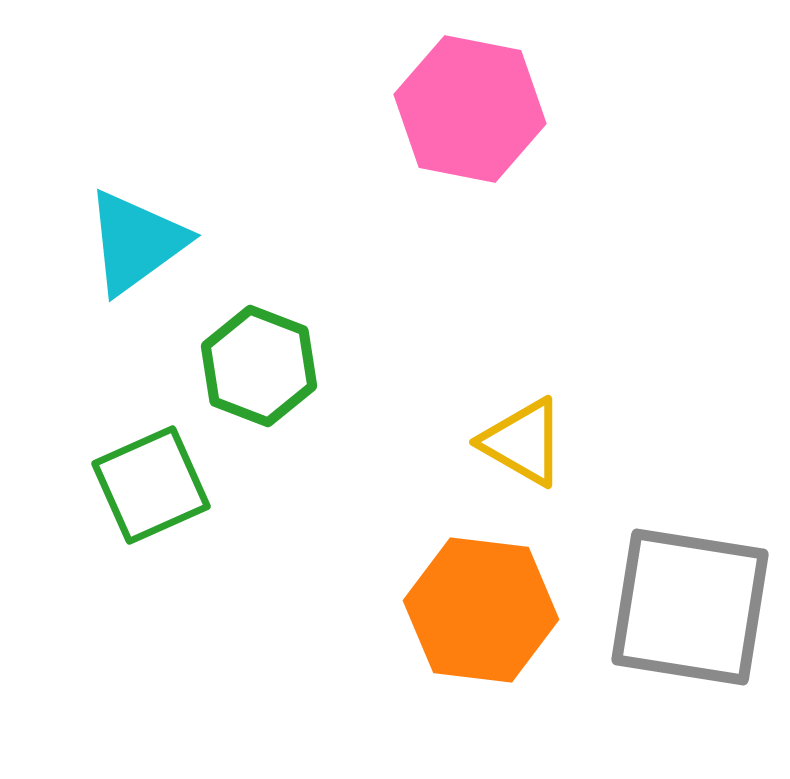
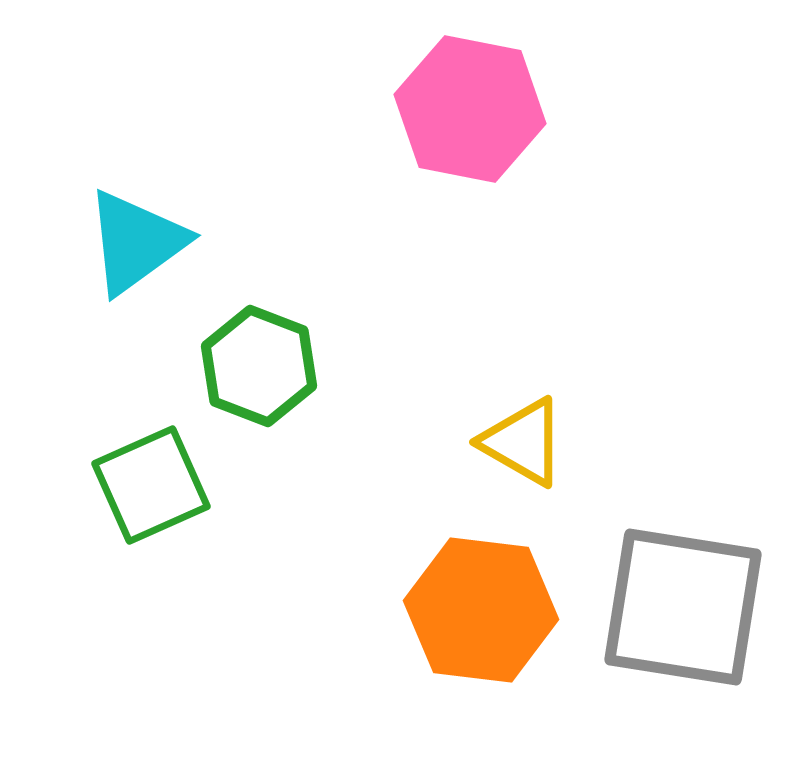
gray square: moved 7 px left
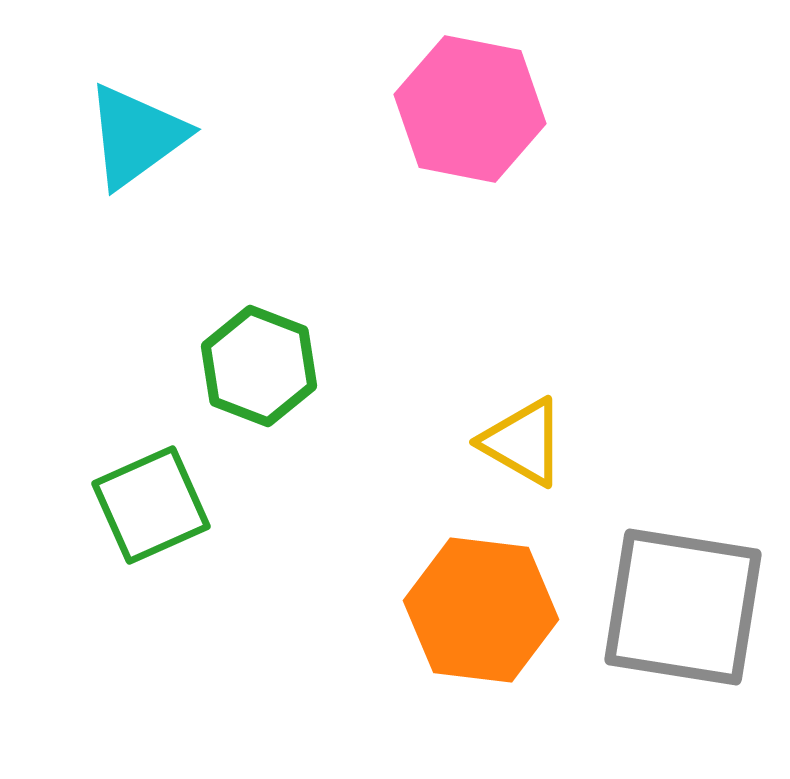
cyan triangle: moved 106 px up
green square: moved 20 px down
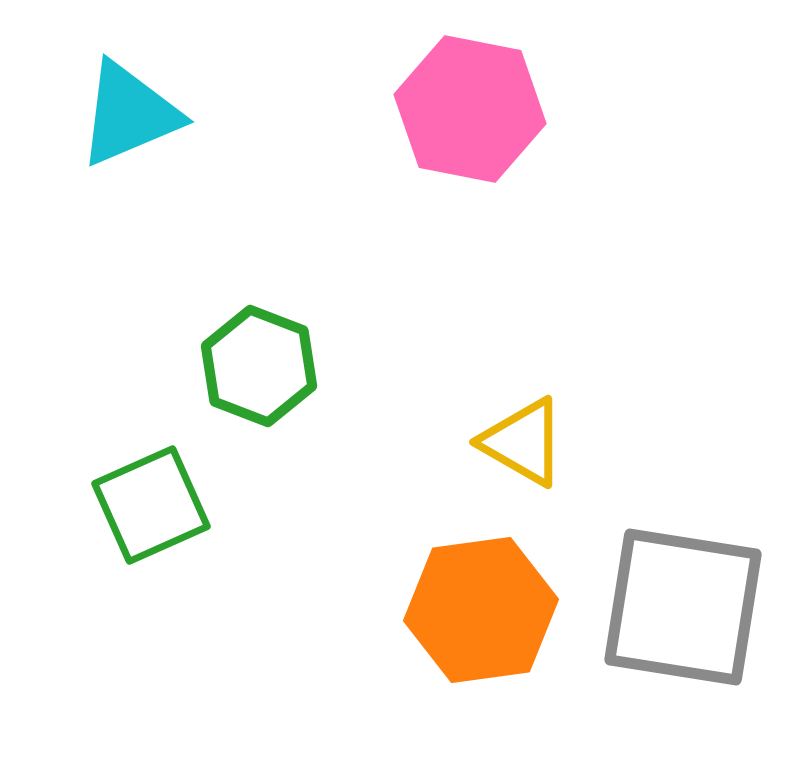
cyan triangle: moved 7 px left, 22 px up; rotated 13 degrees clockwise
orange hexagon: rotated 15 degrees counterclockwise
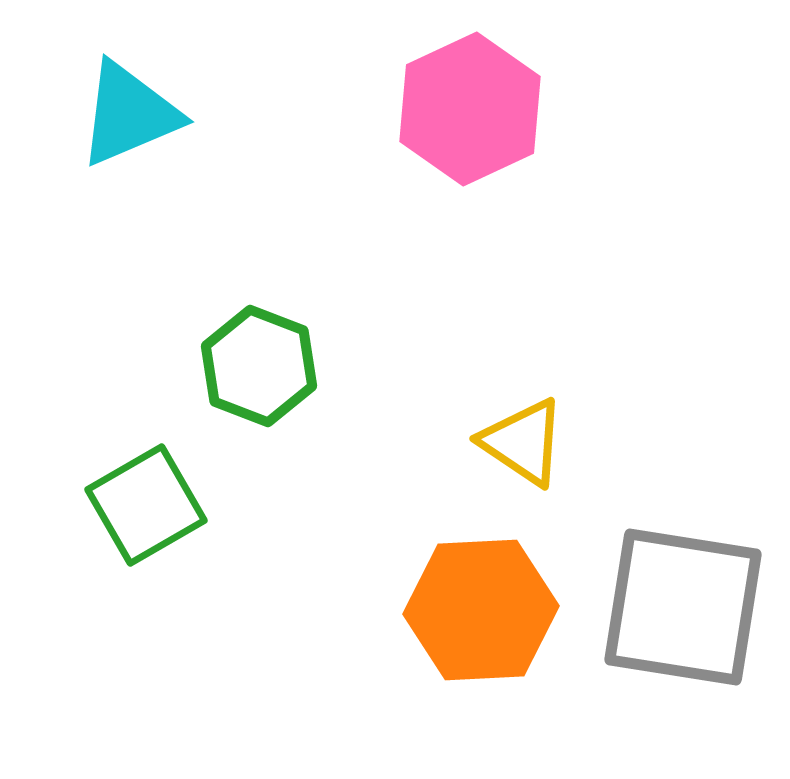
pink hexagon: rotated 24 degrees clockwise
yellow triangle: rotated 4 degrees clockwise
green square: moved 5 px left; rotated 6 degrees counterclockwise
orange hexagon: rotated 5 degrees clockwise
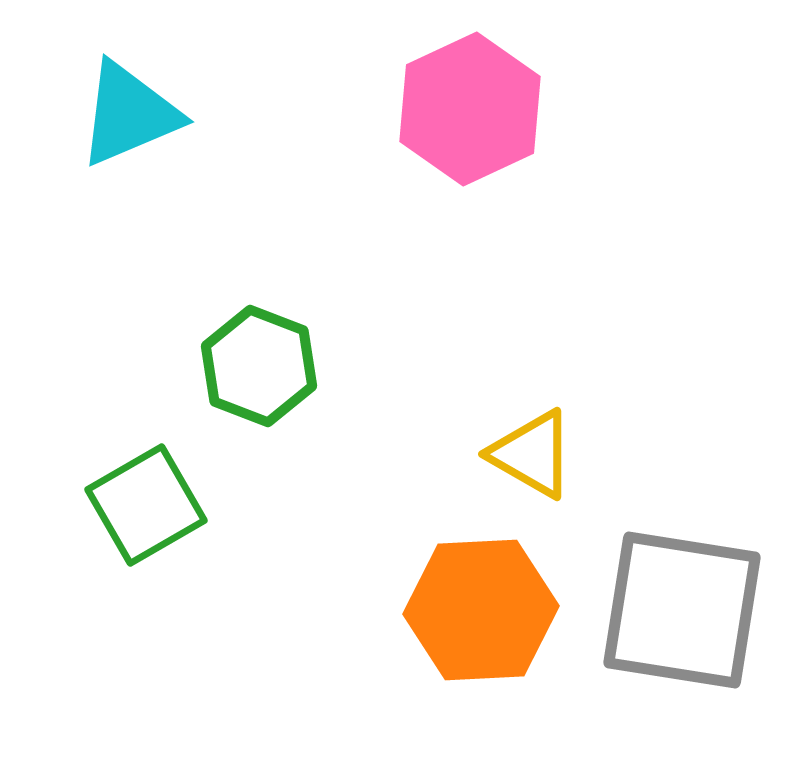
yellow triangle: moved 9 px right, 12 px down; rotated 4 degrees counterclockwise
gray square: moved 1 px left, 3 px down
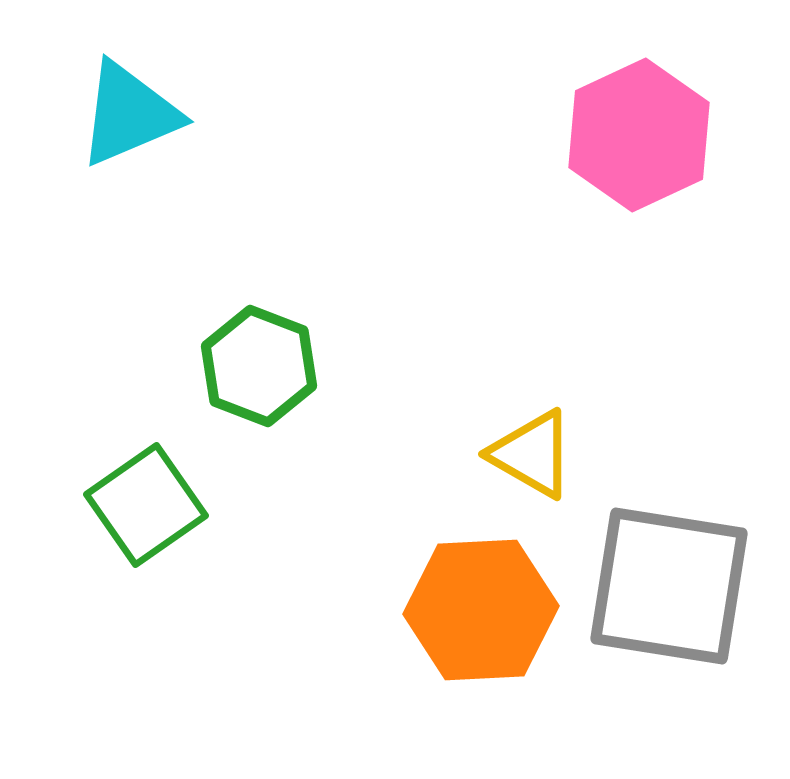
pink hexagon: moved 169 px right, 26 px down
green square: rotated 5 degrees counterclockwise
gray square: moved 13 px left, 24 px up
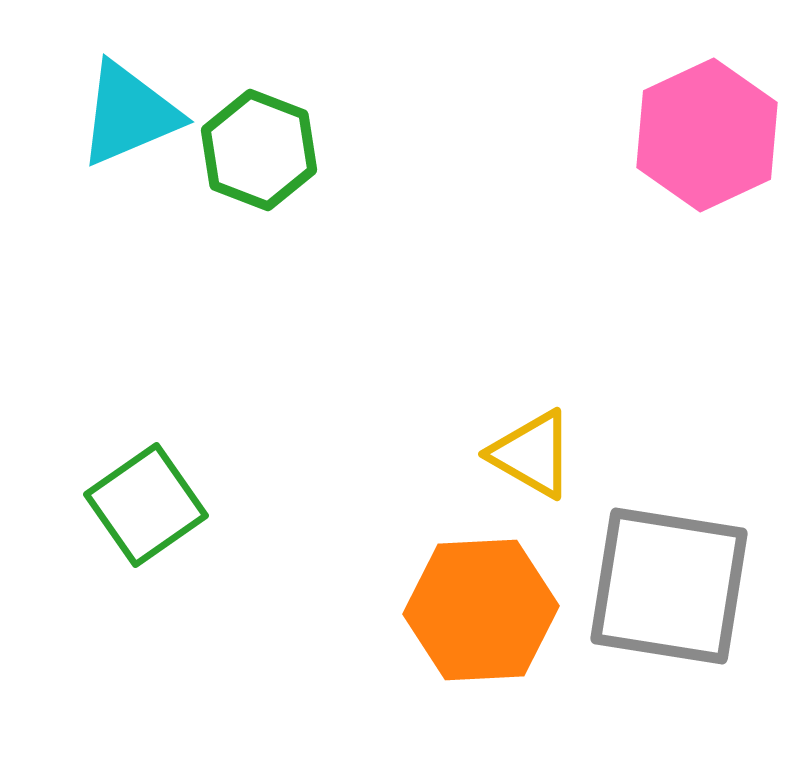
pink hexagon: moved 68 px right
green hexagon: moved 216 px up
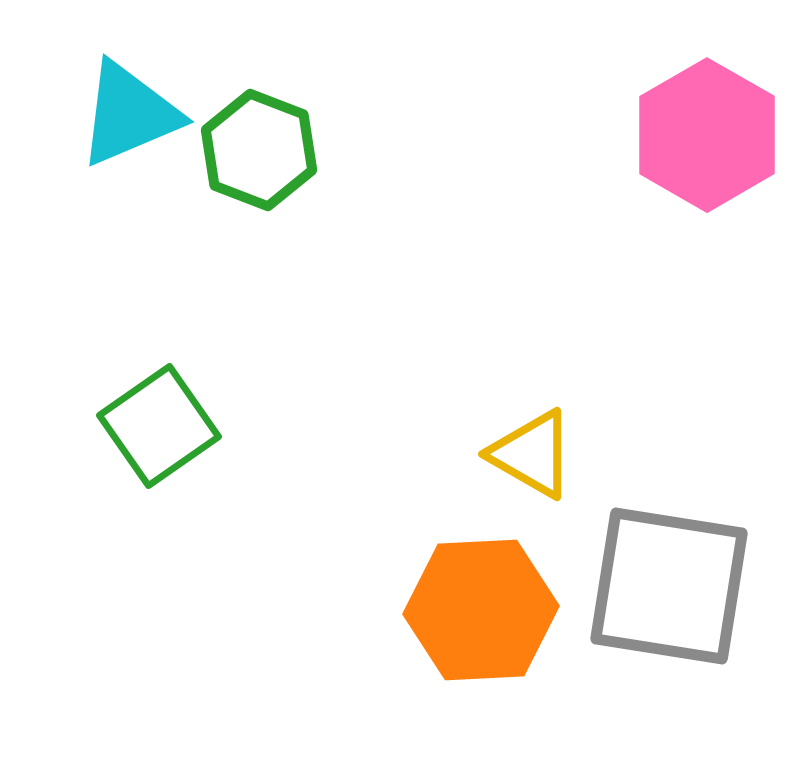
pink hexagon: rotated 5 degrees counterclockwise
green square: moved 13 px right, 79 px up
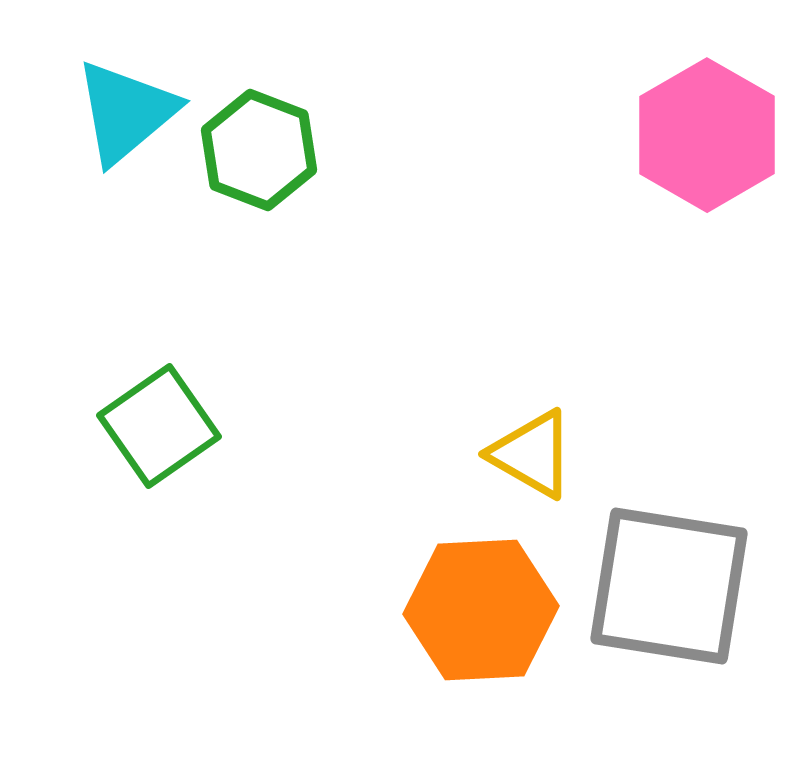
cyan triangle: moved 3 px left, 2 px up; rotated 17 degrees counterclockwise
